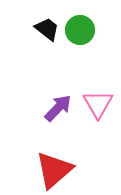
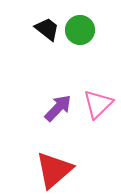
pink triangle: rotated 16 degrees clockwise
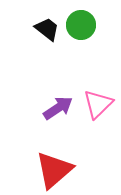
green circle: moved 1 px right, 5 px up
purple arrow: rotated 12 degrees clockwise
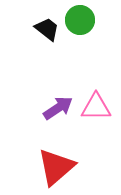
green circle: moved 1 px left, 5 px up
pink triangle: moved 2 px left, 3 px down; rotated 44 degrees clockwise
red triangle: moved 2 px right, 3 px up
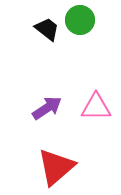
purple arrow: moved 11 px left
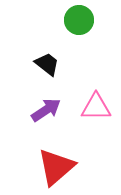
green circle: moved 1 px left
black trapezoid: moved 35 px down
purple arrow: moved 1 px left, 2 px down
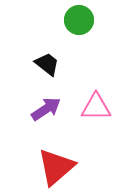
purple arrow: moved 1 px up
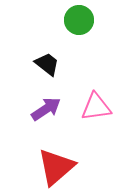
pink triangle: rotated 8 degrees counterclockwise
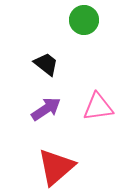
green circle: moved 5 px right
black trapezoid: moved 1 px left
pink triangle: moved 2 px right
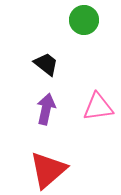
purple arrow: rotated 44 degrees counterclockwise
red triangle: moved 8 px left, 3 px down
